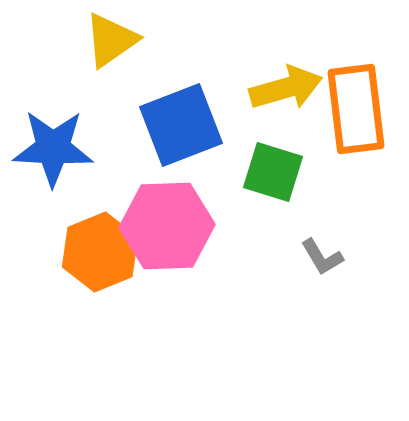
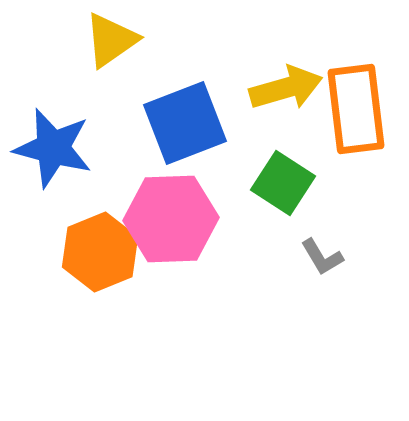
blue square: moved 4 px right, 2 px up
blue star: rotated 12 degrees clockwise
green square: moved 10 px right, 11 px down; rotated 16 degrees clockwise
pink hexagon: moved 4 px right, 7 px up
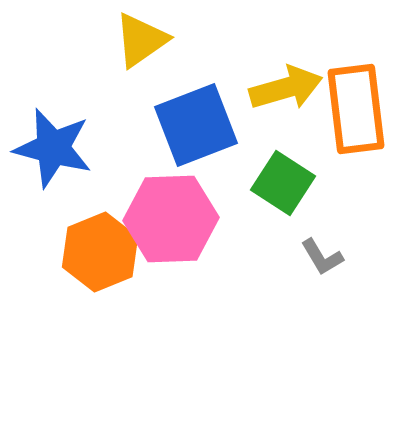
yellow triangle: moved 30 px right
blue square: moved 11 px right, 2 px down
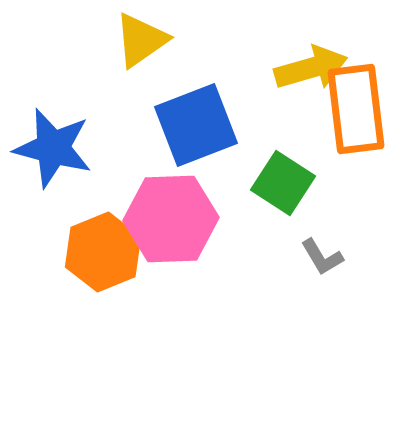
yellow arrow: moved 25 px right, 20 px up
orange hexagon: moved 3 px right
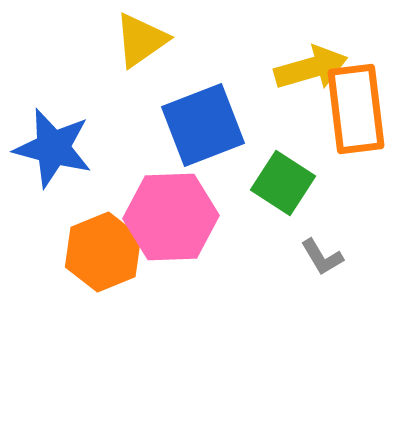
blue square: moved 7 px right
pink hexagon: moved 2 px up
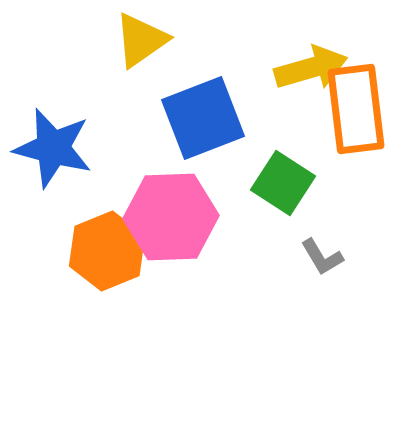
blue square: moved 7 px up
orange hexagon: moved 4 px right, 1 px up
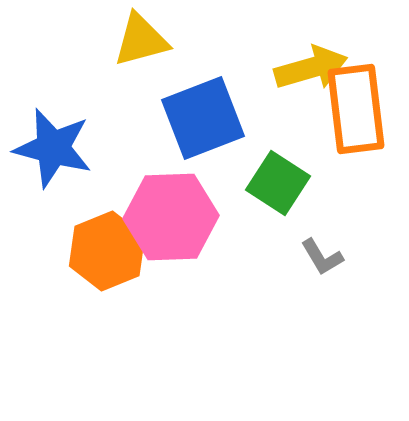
yellow triangle: rotated 20 degrees clockwise
green square: moved 5 px left
